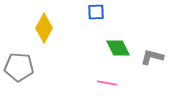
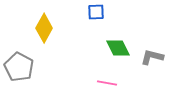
gray pentagon: rotated 24 degrees clockwise
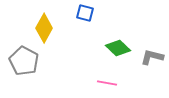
blue square: moved 11 px left, 1 px down; rotated 18 degrees clockwise
green diamond: rotated 20 degrees counterclockwise
gray pentagon: moved 5 px right, 6 px up
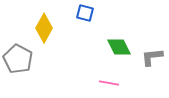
green diamond: moved 1 px right, 1 px up; rotated 20 degrees clockwise
gray L-shape: rotated 20 degrees counterclockwise
gray pentagon: moved 6 px left, 2 px up
pink line: moved 2 px right
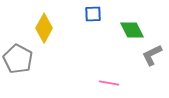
blue square: moved 8 px right, 1 px down; rotated 18 degrees counterclockwise
green diamond: moved 13 px right, 17 px up
gray L-shape: moved 2 px up; rotated 20 degrees counterclockwise
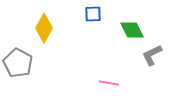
gray pentagon: moved 4 px down
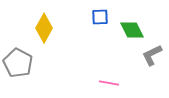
blue square: moved 7 px right, 3 px down
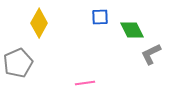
yellow diamond: moved 5 px left, 5 px up
gray L-shape: moved 1 px left, 1 px up
gray pentagon: rotated 20 degrees clockwise
pink line: moved 24 px left; rotated 18 degrees counterclockwise
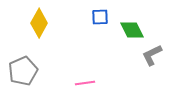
gray L-shape: moved 1 px right, 1 px down
gray pentagon: moved 5 px right, 8 px down
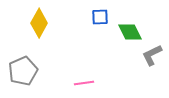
green diamond: moved 2 px left, 2 px down
pink line: moved 1 px left
